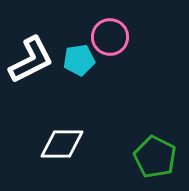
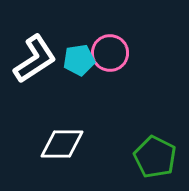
pink circle: moved 16 px down
white L-shape: moved 4 px right, 1 px up; rotated 6 degrees counterclockwise
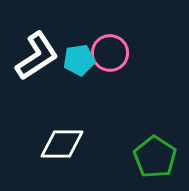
white L-shape: moved 2 px right, 3 px up
green pentagon: rotated 6 degrees clockwise
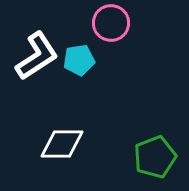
pink circle: moved 1 px right, 30 px up
green pentagon: rotated 18 degrees clockwise
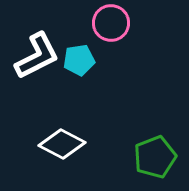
white L-shape: rotated 6 degrees clockwise
white diamond: rotated 27 degrees clockwise
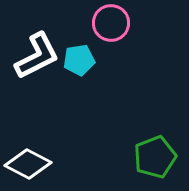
white diamond: moved 34 px left, 20 px down
